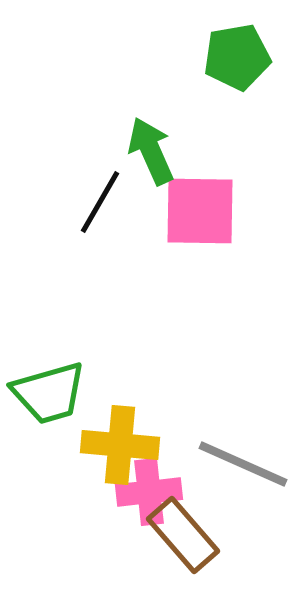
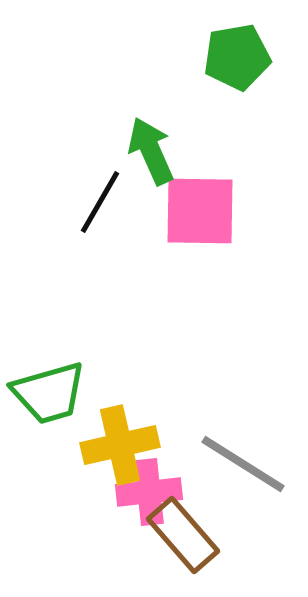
yellow cross: rotated 18 degrees counterclockwise
gray line: rotated 8 degrees clockwise
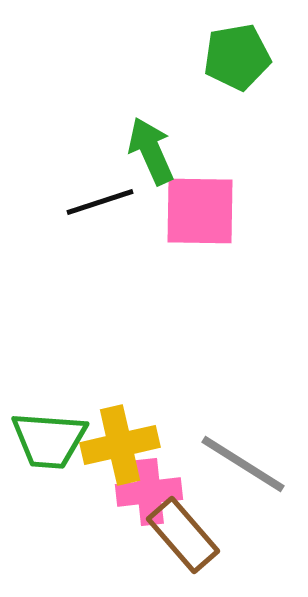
black line: rotated 42 degrees clockwise
green trapezoid: moved 47 px down; rotated 20 degrees clockwise
